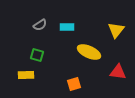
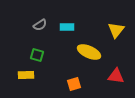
red triangle: moved 2 px left, 4 px down
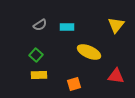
yellow triangle: moved 5 px up
green square: moved 1 px left; rotated 24 degrees clockwise
yellow rectangle: moved 13 px right
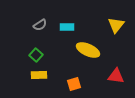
yellow ellipse: moved 1 px left, 2 px up
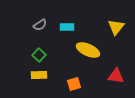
yellow triangle: moved 2 px down
green square: moved 3 px right
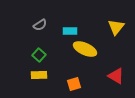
cyan rectangle: moved 3 px right, 4 px down
yellow ellipse: moved 3 px left, 1 px up
red triangle: rotated 24 degrees clockwise
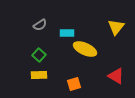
cyan rectangle: moved 3 px left, 2 px down
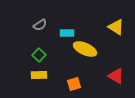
yellow triangle: rotated 36 degrees counterclockwise
